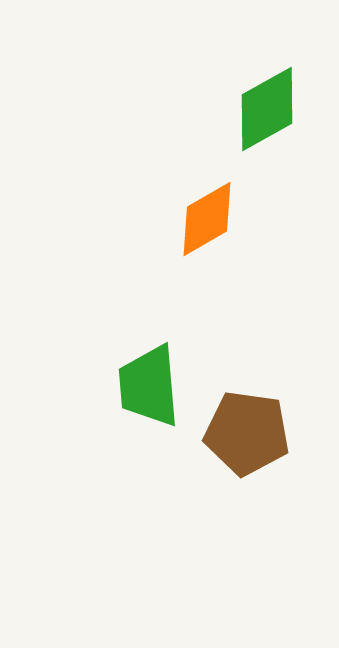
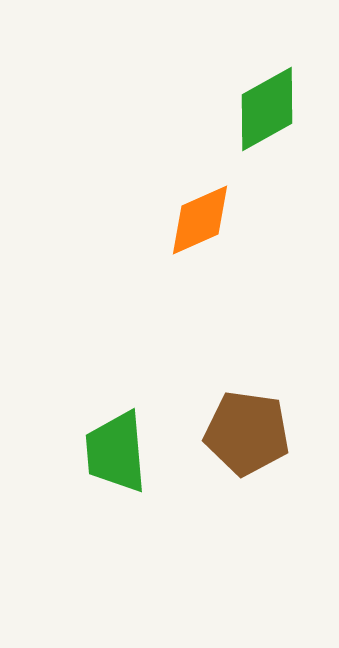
orange diamond: moved 7 px left, 1 px down; rotated 6 degrees clockwise
green trapezoid: moved 33 px left, 66 px down
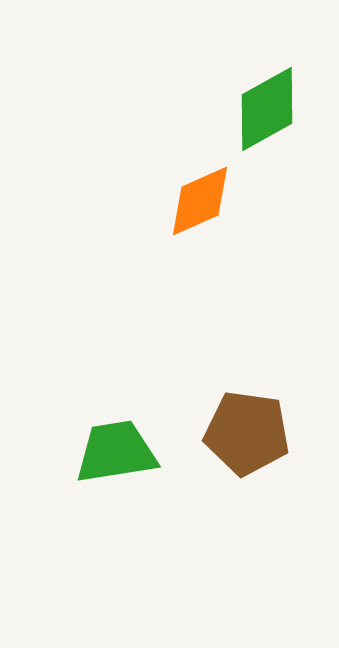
orange diamond: moved 19 px up
green trapezoid: rotated 86 degrees clockwise
